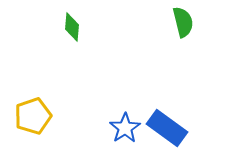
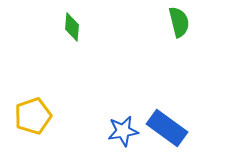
green semicircle: moved 4 px left
blue star: moved 2 px left, 3 px down; rotated 24 degrees clockwise
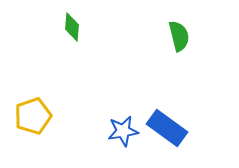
green semicircle: moved 14 px down
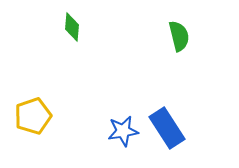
blue rectangle: rotated 21 degrees clockwise
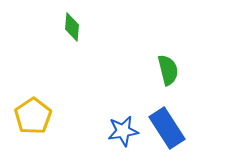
green semicircle: moved 11 px left, 34 px down
yellow pentagon: rotated 15 degrees counterclockwise
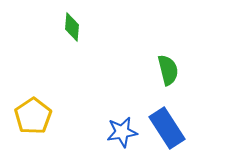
blue star: moved 1 px left, 1 px down
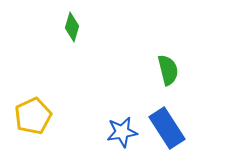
green diamond: rotated 12 degrees clockwise
yellow pentagon: rotated 9 degrees clockwise
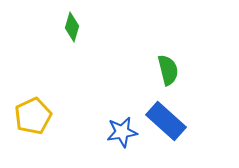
blue rectangle: moved 1 px left, 7 px up; rotated 15 degrees counterclockwise
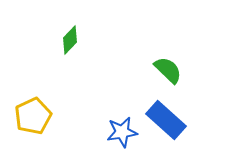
green diamond: moved 2 px left, 13 px down; rotated 28 degrees clockwise
green semicircle: rotated 32 degrees counterclockwise
blue rectangle: moved 1 px up
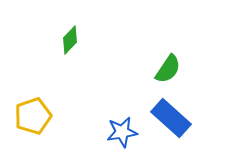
green semicircle: moved 1 px up; rotated 80 degrees clockwise
yellow pentagon: rotated 6 degrees clockwise
blue rectangle: moved 5 px right, 2 px up
